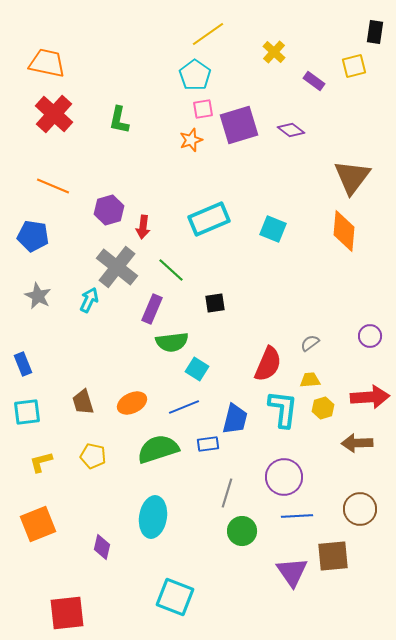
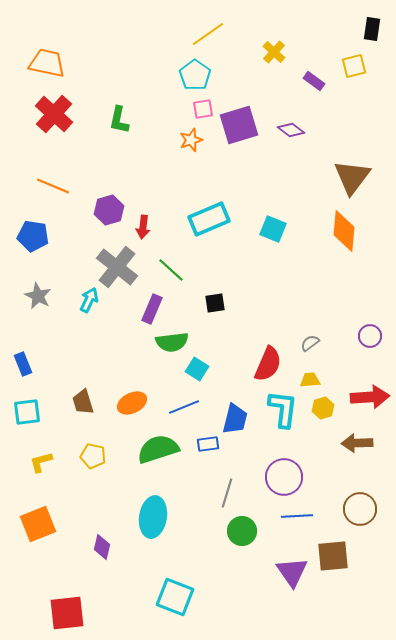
black rectangle at (375, 32): moved 3 px left, 3 px up
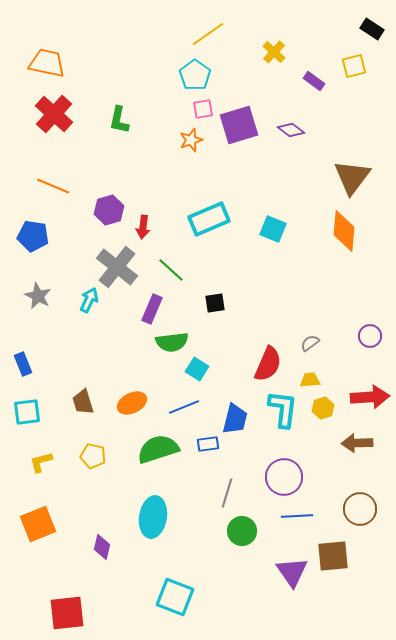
black rectangle at (372, 29): rotated 65 degrees counterclockwise
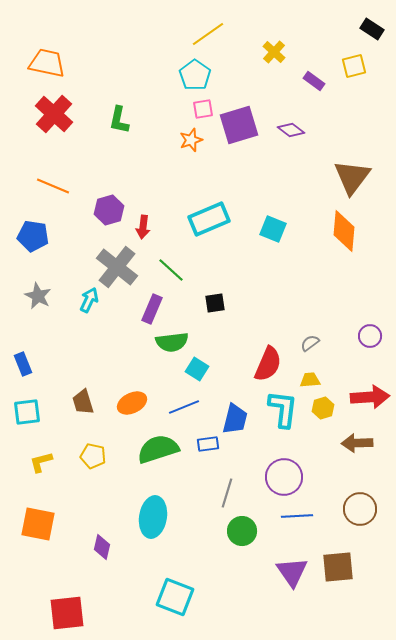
orange square at (38, 524): rotated 33 degrees clockwise
brown square at (333, 556): moved 5 px right, 11 px down
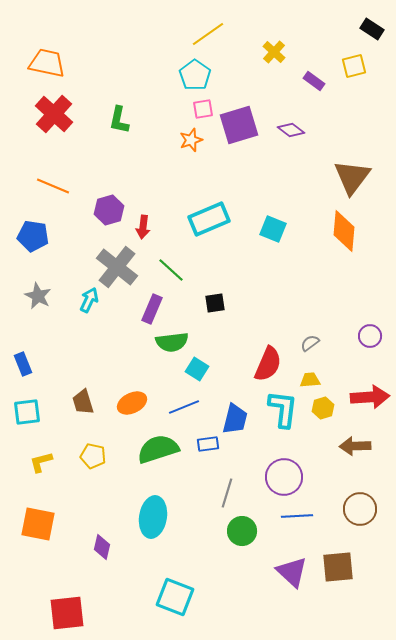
brown arrow at (357, 443): moved 2 px left, 3 px down
purple triangle at (292, 572): rotated 12 degrees counterclockwise
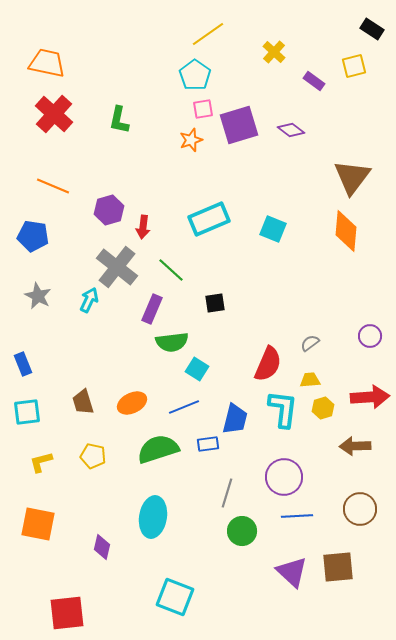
orange diamond at (344, 231): moved 2 px right
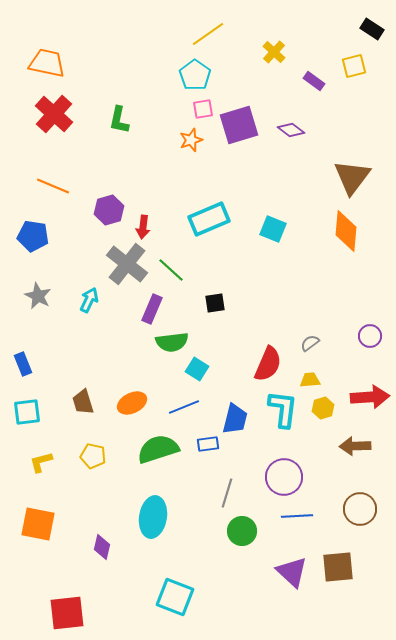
gray cross at (117, 267): moved 10 px right, 3 px up
